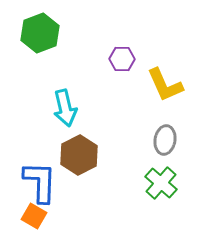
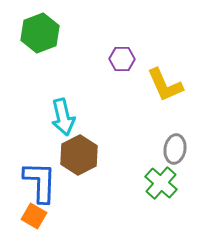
cyan arrow: moved 2 px left, 9 px down
gray ellipse: moved 10 px right, 9 px down
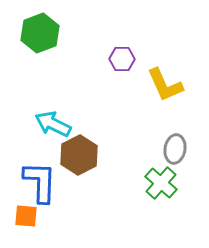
cyan arrow: moved 10 px left, 7 px down; rotated 129 degrees clockwise
orange square: moved 8 px left; rotated 25 degrees counterclockwise
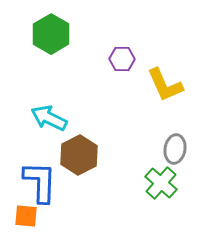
green hexagon: moved 11 px right, 1 px down; rotated 9 degrees counterclockwise
cyan arrow: moved 4 px left, 6 px up
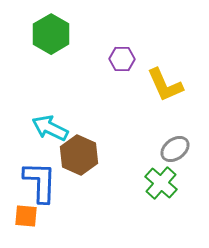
cyan arrow: moved 1 px right, 10 px down
gray ellipse: rotated 44 degrees clockwise
brown hexagon: rotated 9 degrees counterclockwise
